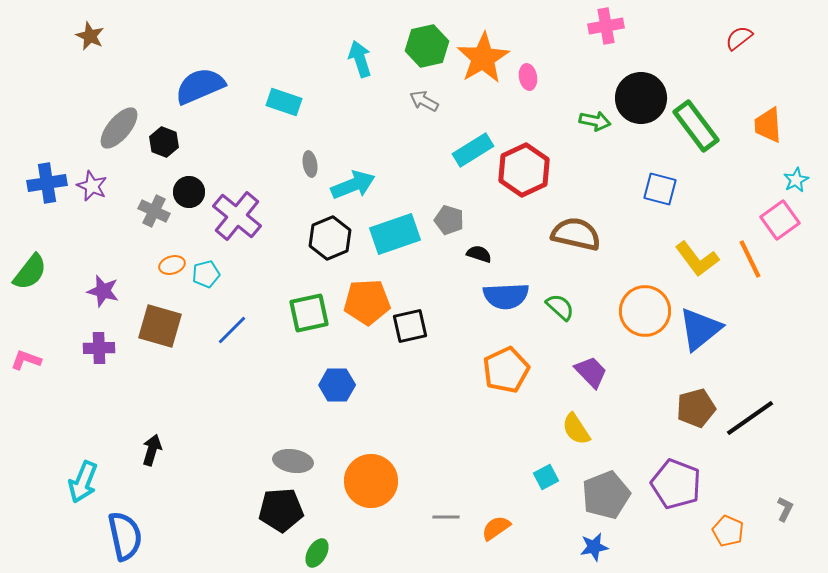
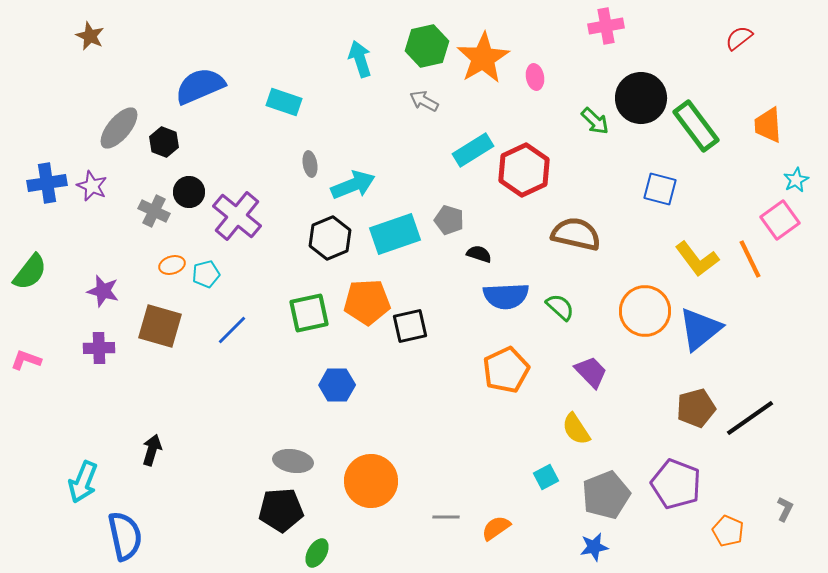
pink ellipse at (528, 77): moved 7 px right
green arrow at (595, 121): rotated 32 degrees clockwise
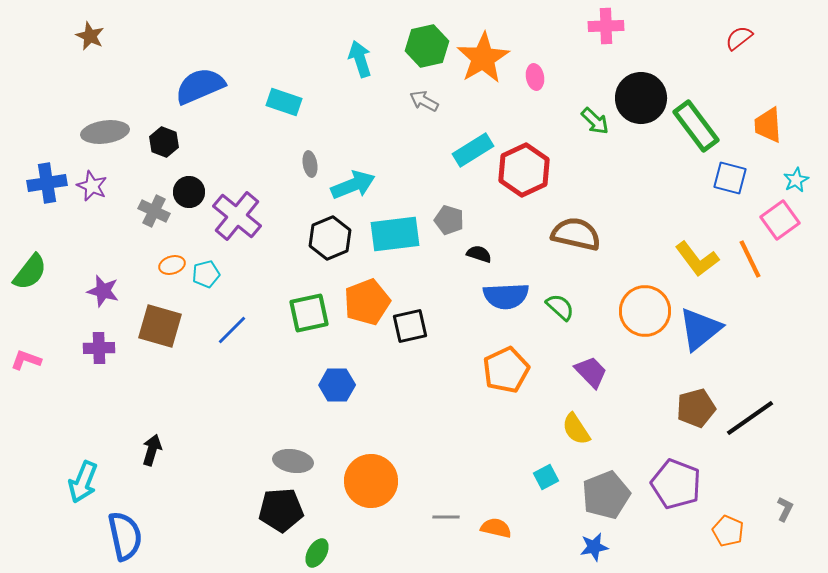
pink cross at (606, 26): rotated 8 degrees clockwise
gray ellipse at (119, 128): moved 14 px left, 4 px down; rotated 42 degrees clockwise
blue square at (660, 189): moved 70 px right, 11 px up
cyan rectangle at (395, 234): rotated 12 degrees clockwise
orange pentagon at (367, 302): rotated 18 degrees counterclockwise
orange semicircle at (496, 528): rotated 48 degrees clockwise
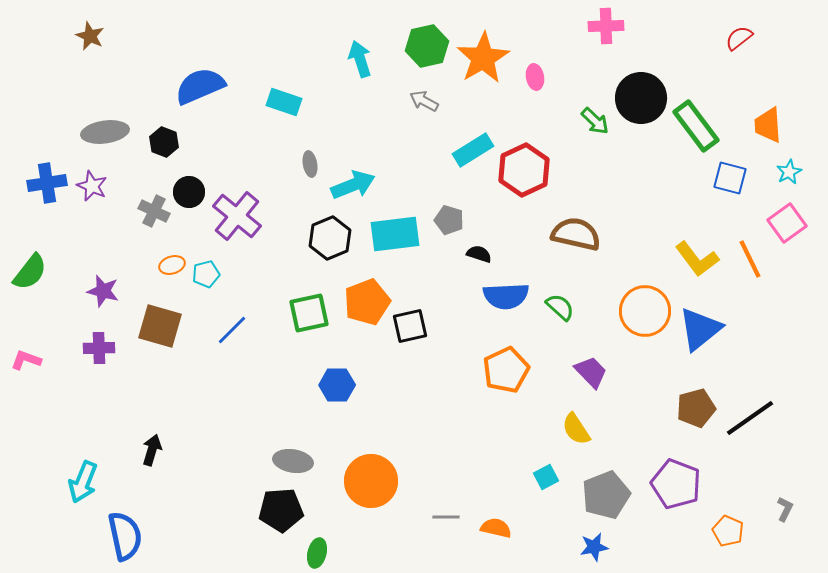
cyan star at (796, 180): moved 7 px left, 8 px up
pink square at (780, 220): moved 7 px right, 3 px down
green ellipse at (317, 553): rotated 16 degrees counterclockwise
